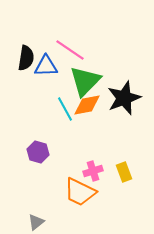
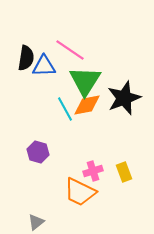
blue triangle: moved 2 px left
green triangle: rotated 12 degrees counterclockwise
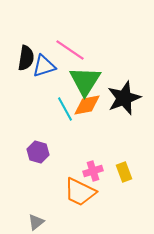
blue triangle: rotated 15 degrees counterclockwise
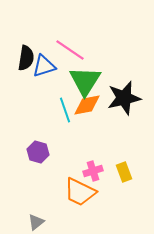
black star: rotated 8 degrees clockwise
cyan line: moved 1 px down; rotated 10 degrees clockwise
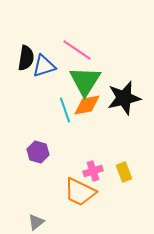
pink line: moved 7 px right
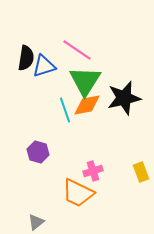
yellow rectangle: moved 17 px right
orange trapezoid: moved 2 px left, 1 px down
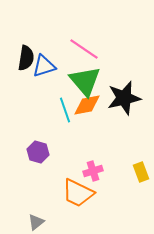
pink line: moved 7 px right, 1 px up
green triangle: rotated 12 degrees counterclockwise
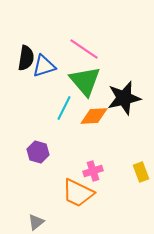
orange diamond: moved 7 px right, 11 px down; rotated 8 degrees clockwise
cyan line: moved 1 px left, 2 px up; rotated 45 degrees clockwise
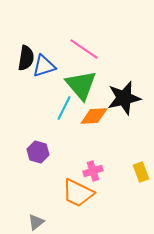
green triangle: moved 4 px left, 4 px down
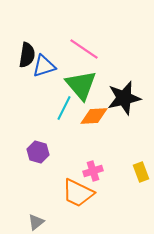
black semicircle: moved 1 px right, 3 px up
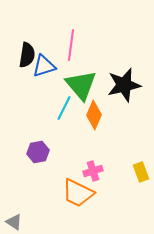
pink line: moved 13 px left, 4 px up; rotated 64 degrees clockwise
black star: moved 13 px up
orange diamond: moved 1 px up; rotated 64 degrees counterclockwise
purple hexagon: rotated 25 degrees counterclockwise
gray triangle: moved 22 px left; rotated 48 degrees counterclockwise
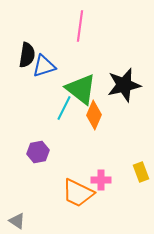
pink line: moved 9 px right, 19 px up
green triangle: moved 4 px down; rotated 12 degrees counterclockwise
pink cross: moved 8 px right, 9 px down; rotated 18 degrees clockwise
gray triangle: moved 3 px right, 1 px up
